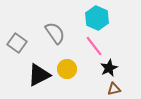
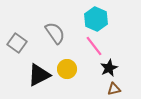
cyan hexagon: moved 1 px left, 1 px down
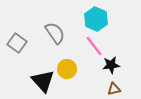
black star: moved 2 px right, 3 px up; rotated 18 degrees clockwise
black triangle: moved 4 px right, 6 px down; rotated 45 degrees counterclockwise
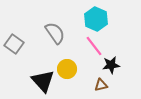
gray square: moved 3 px left, 1 px down
brown triangle: moved 13 px left, 4 px up
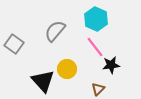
gray semicircle: moved 2 px up; rotated 105 degrees counterclockwise
pink line: moved 1 px right, 1 px down
brown triangle: moved 3 px left, 4 px down; rotated 32 degrees counterclockwise
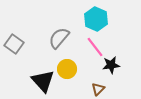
gray semicircle: moved 4 px right, 7 px down
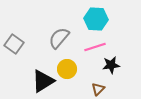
cyan hexagon: rotated 20 degrees counterclockwise
pink line: rotated 70 degrees counterclockwise
black triangle: rotated 40 degrees clockwise
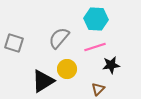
gray square: moved 1 px up; rotated 18 degrees counterclockwise
